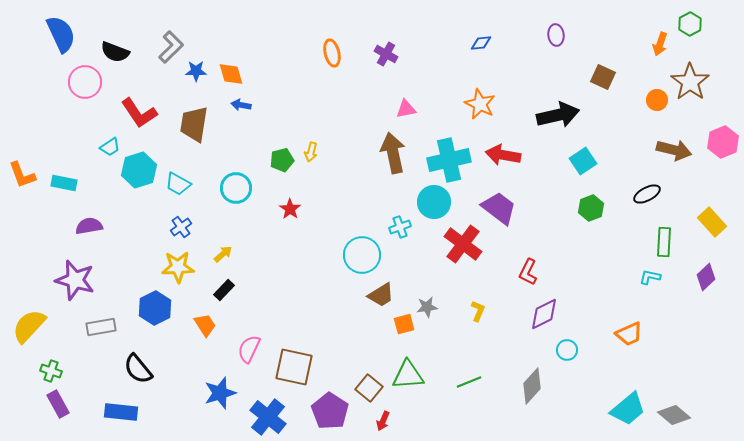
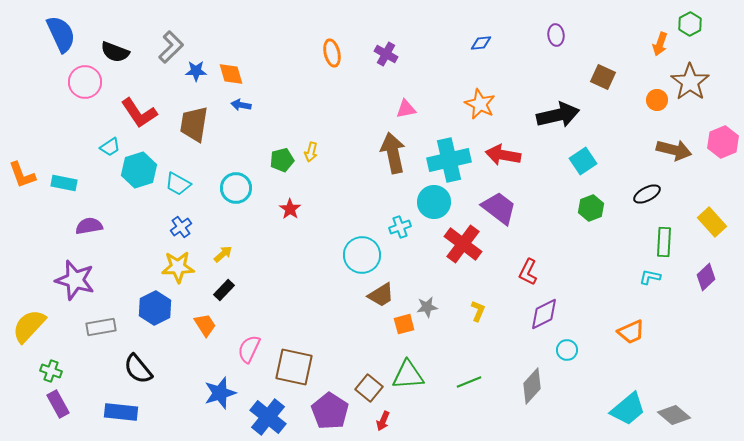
orange trapezoid at (629, 334): moved 2 px right, 2 px up
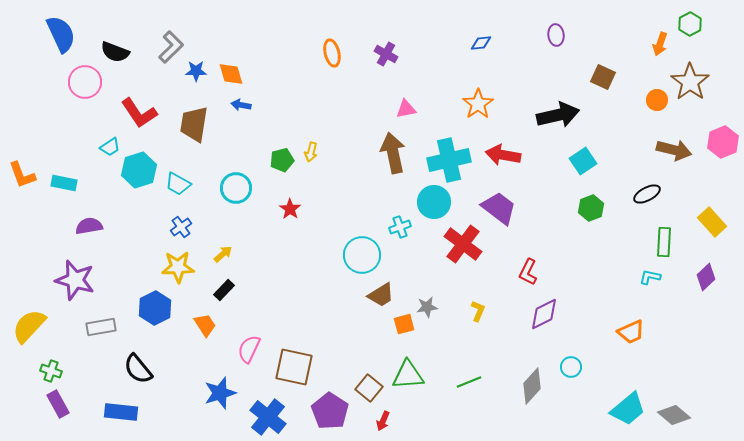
orange star at (480, 104): moved 2 px left; rotated 12 degrees clockwise
cyan circle at (567, 350): moved 4 px right, 17 px down
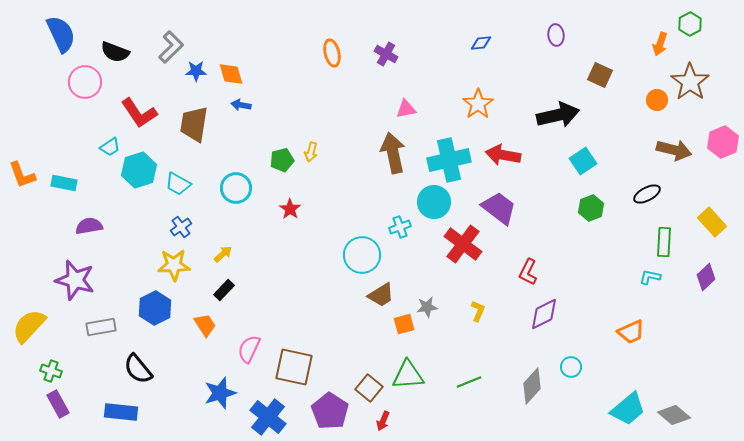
brown square at (603, 77): moved 3 px left, 2 px up
yellow star at (178, 267): moved 4 px left, 2 px up
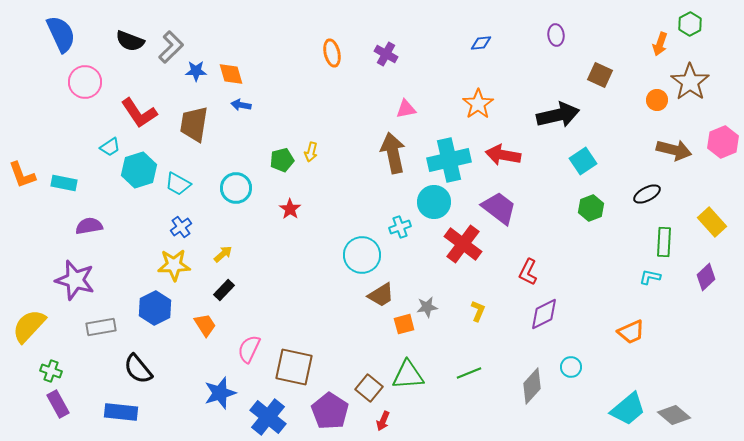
black semicircle at (115, 52): moved 15 px right, 11 px up
green line at (469, 382): moved 9 px up
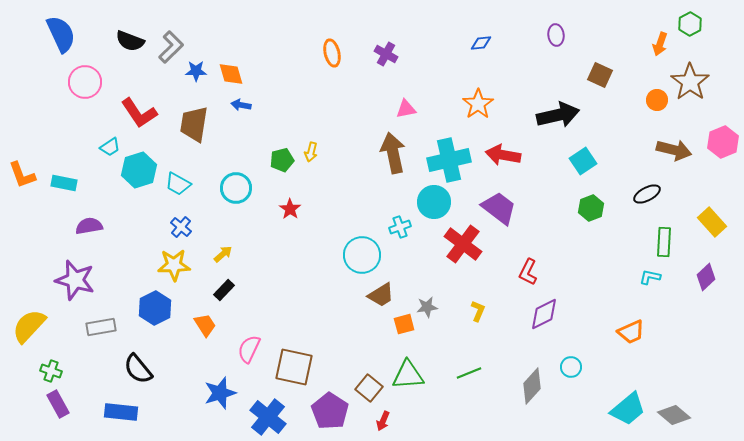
blue cross at (181, 227): rotated 15 degrees counterclockwise
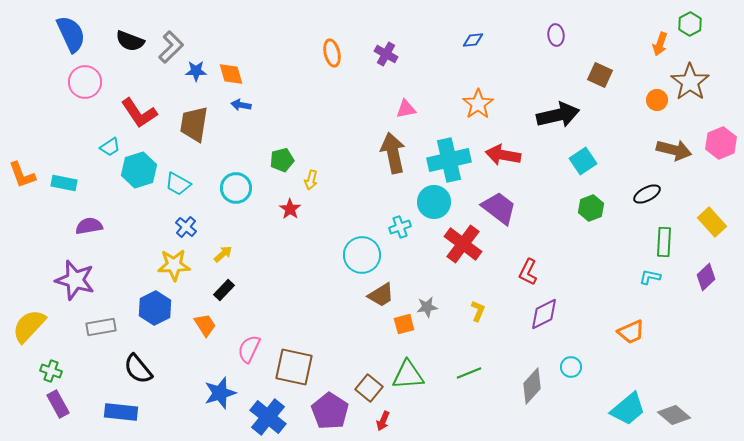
blue semicircle at (61, 34): moved 10 px right
blue diamond at (481, 43): moved 8 px left, 3 px up
pink hexagon at (723, 142): moved 2 px left, 1 px down
yellow arrow at (311, 152): moved 28 px down
blue cross at (181, 227): moved 5 px right
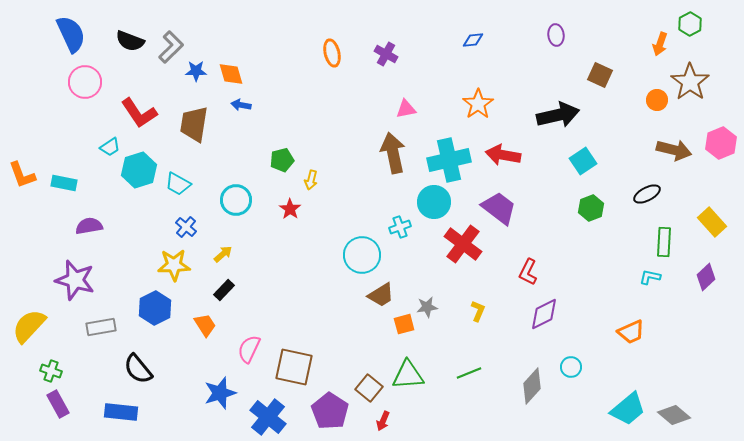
cyan circle at (236, 188): moved 12 px down
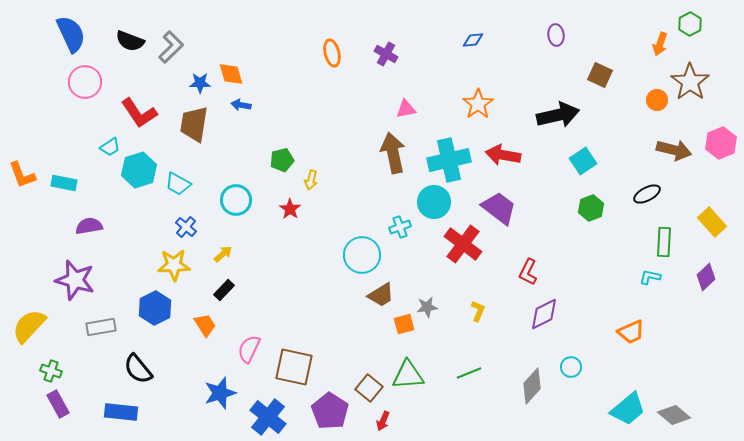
blue star at (196, 71): moved 4 px right, 12 px down
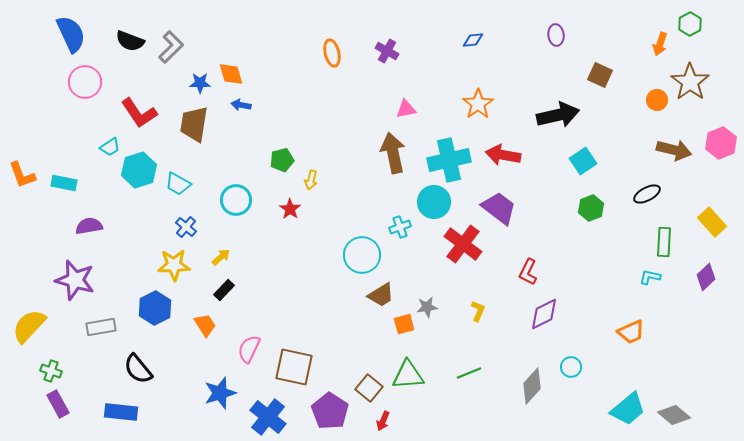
purple cross at (386, 54): moved 1 px right, 3 px up
yellow arrow at (223, 254): moved 2 px left, 3 px down
